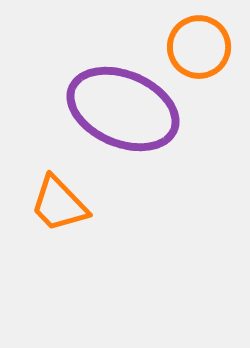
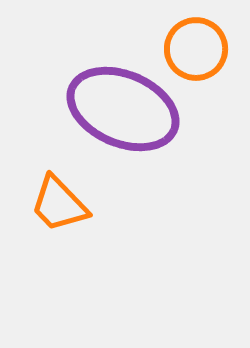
orange circle: moved 3 px left, 2 px down
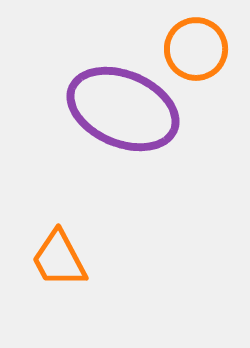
orange trapezoid: moved 55 px down; rotated 16 degrees clockwise
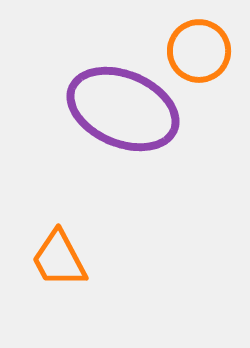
orange circle: moved 3 px right, 2 px down
